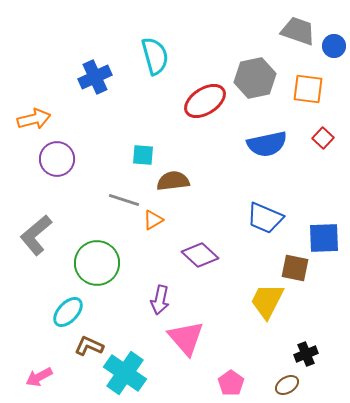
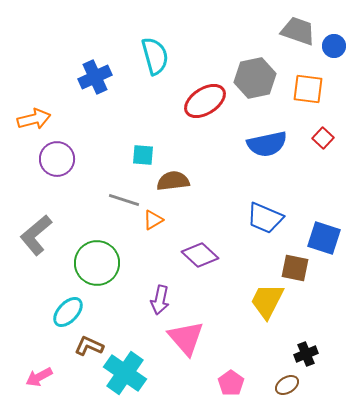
blue square: rotated 20 degrees clockwise
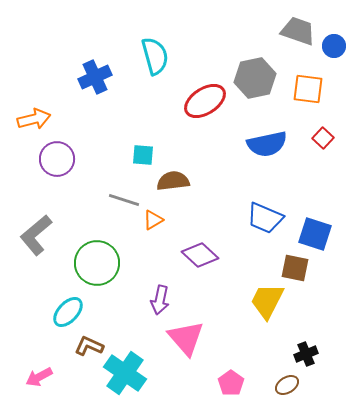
blue square: moved 9 px left, 4 px up
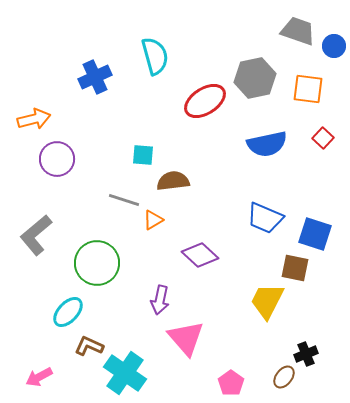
brown ellipse: moved 3 px left, 8 px up; rotated 20 degrees counterclockwise
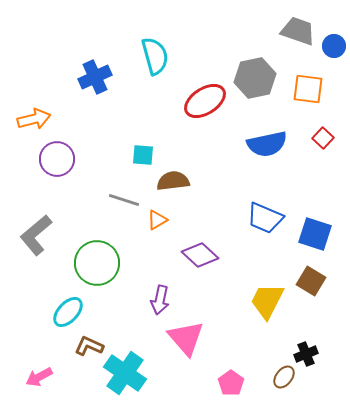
orange triangle: moved 4 px right
brown square: moved 16 px right, 13 px down; rotated 20 degrees clockwise
